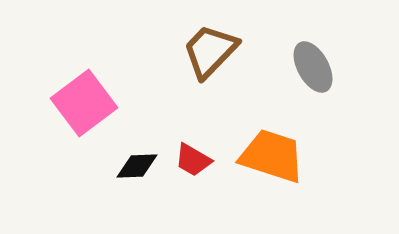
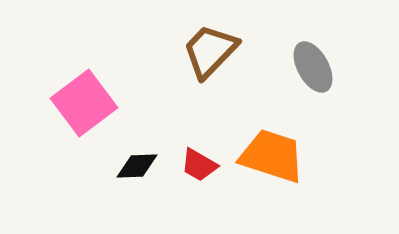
red trapezoid: moved 6 px right, 5 px down
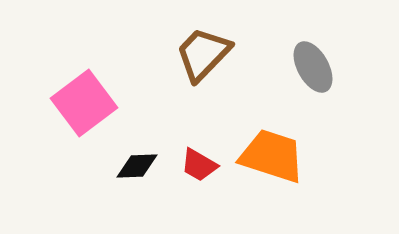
brown trapezoid: moved 7 px left, 3 px down
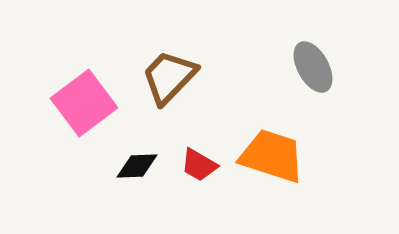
brown trapezoid: moved 34 px left, 23 px down
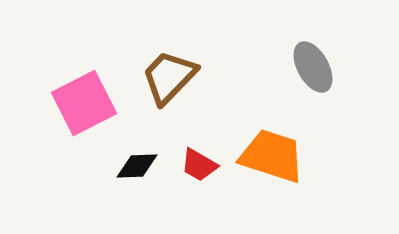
pink square: rotated 10 degrees clockwise
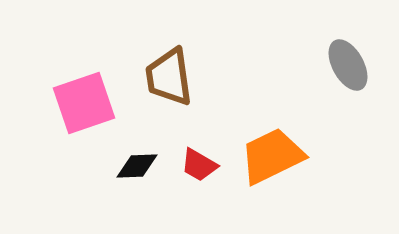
gray ellipse: moved 35 px right, 2 px up
brown trapezoid: rotated 52 degrees counterclockwise
pink square: rotated 8 degrees clockwise
orange trapezoid: rotated 44 degrees counterclockwise
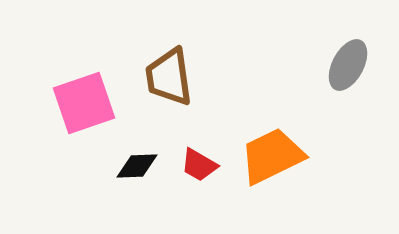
gray ellipse: rotated 57 degrees clockwise
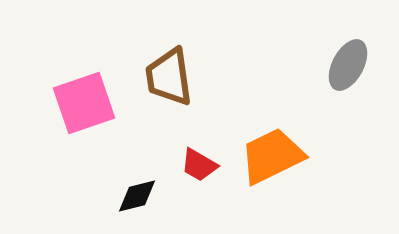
black diamond: moved 30 px down; rotated 12 degrees counterclockwise
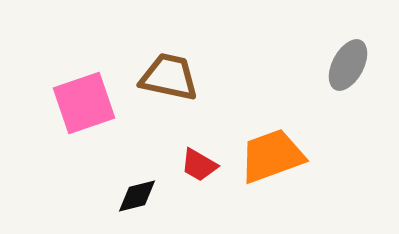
brown trapezoid: rotated 110 degrees clockwise
orange trapezoid: rotated 6 degrees clockwise
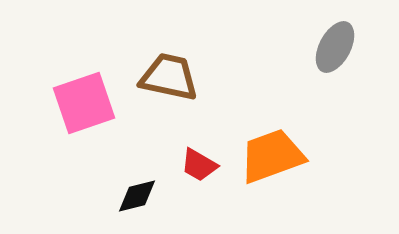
gray ellipse: moved 13 px left, 18 px up
